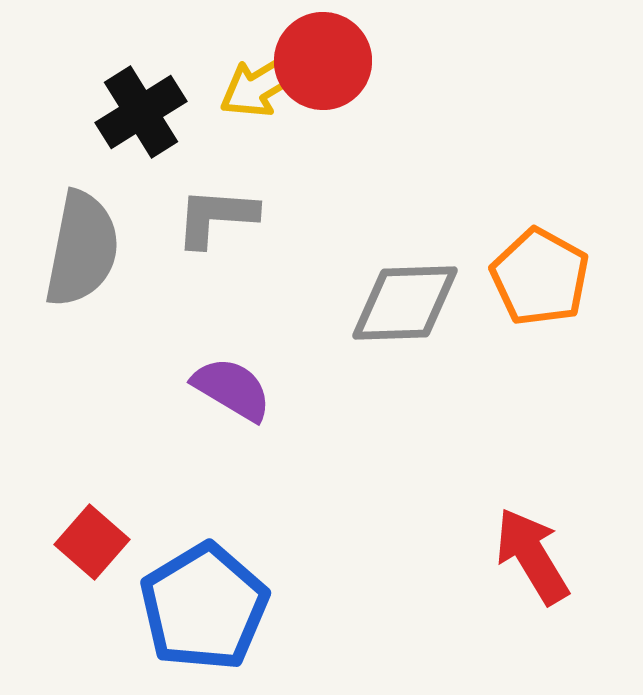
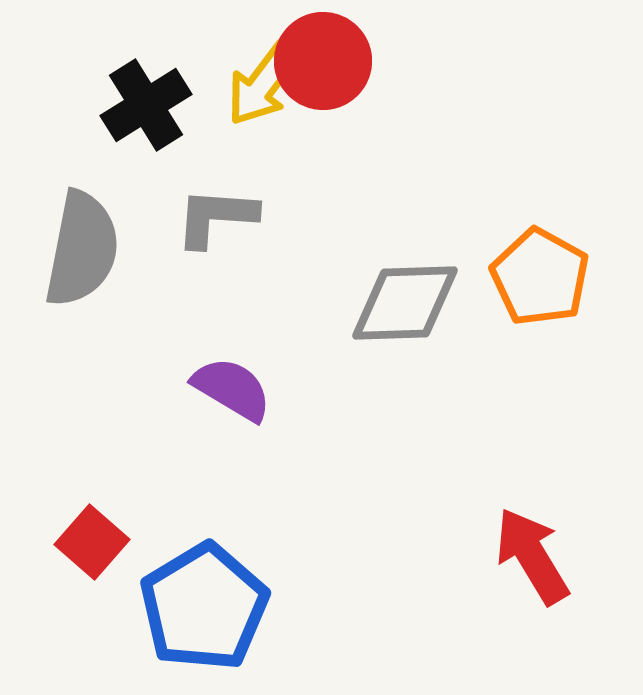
yellow arrow: rotated 22 degrees counterclockwise
black cross: moved 5 px right, 7 px up
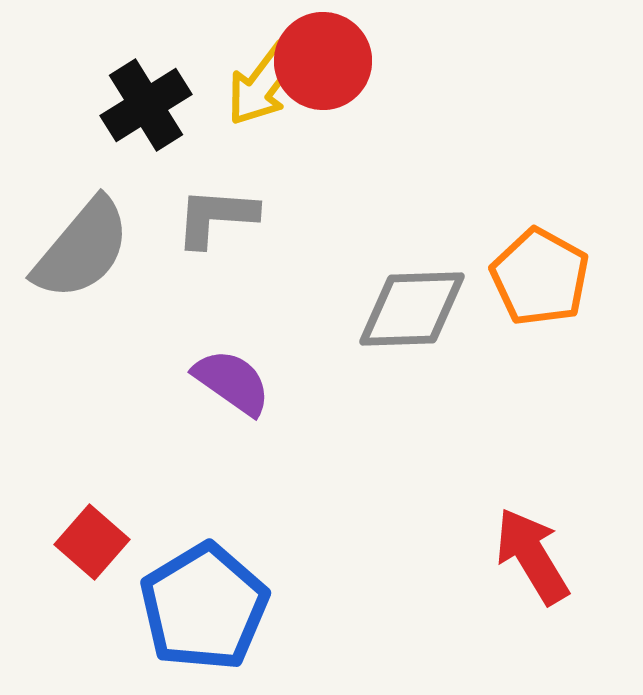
gray semicircle: rotated 29 degrees clockwise
gray diamond: moved 7 px right, 6 px down
purple semicircle: moved 7 px up; rotated 4 degrees clockwise
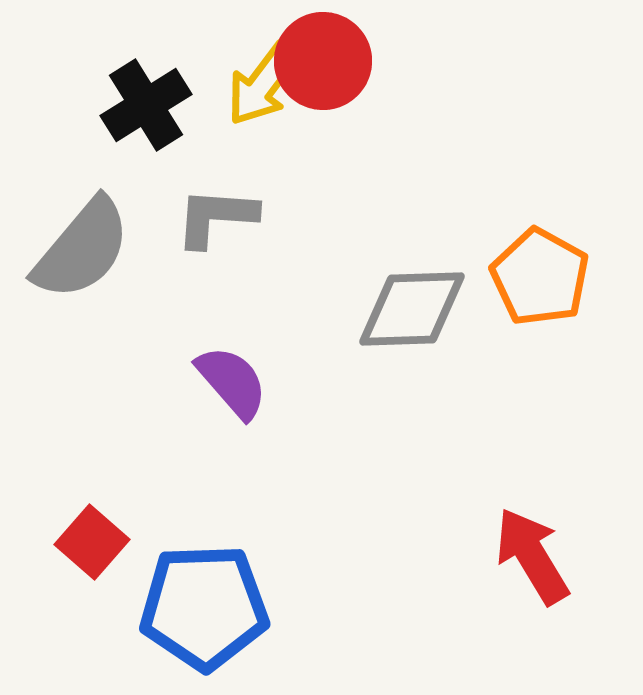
purple semicircle: rotated 14 degrees clockwise
blue pentagon: rotated 29 degrees clockwise
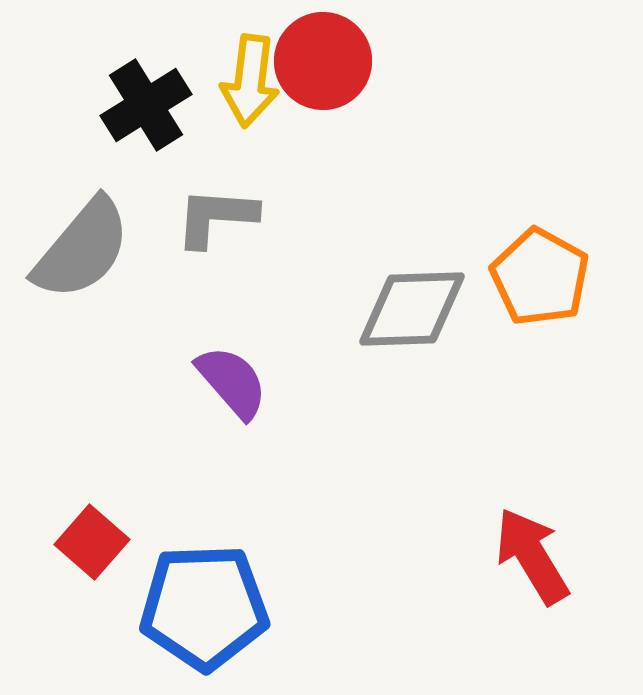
yellow arrow: moved 13 px left, 3 px up; rotated 30 degrees counterclockwise
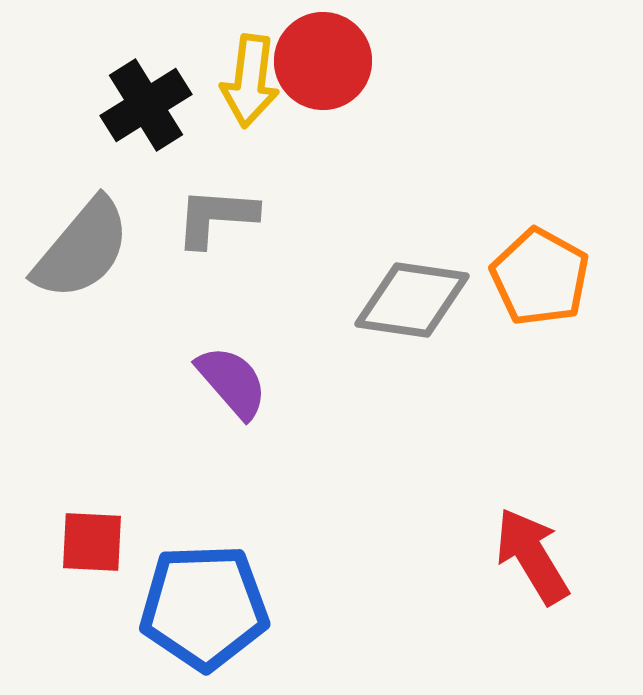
gray diamond: moved 9 px up; rotated 10 degrees clockwise
red square: rotated 38 degrees counterclockwise
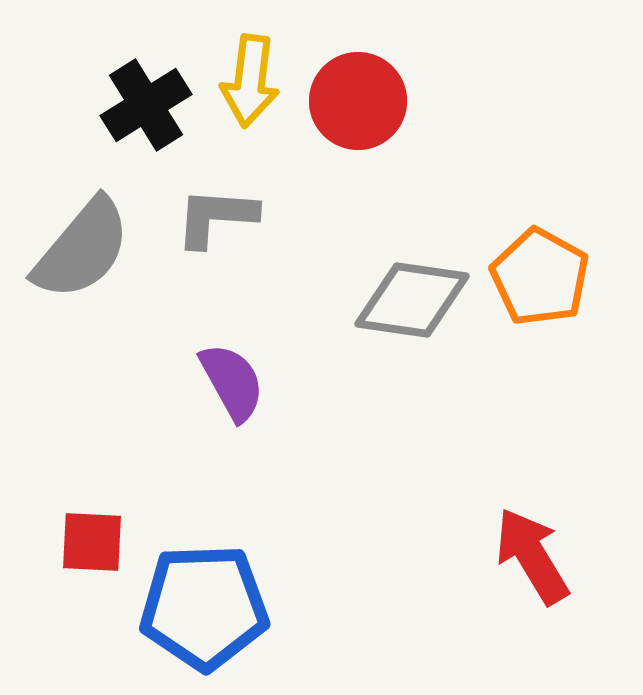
red circle: moved 35 px right, 40 px down
purple semicircle: rotated 12 degrees clockwise
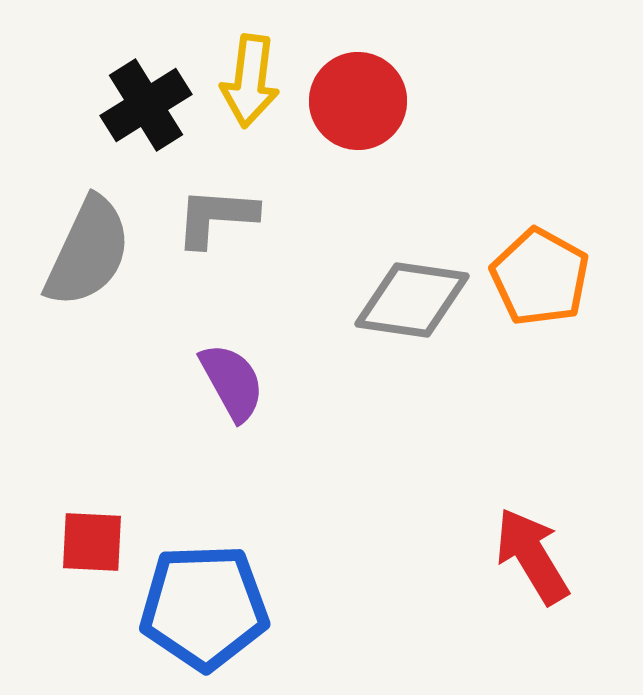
gray semicircle: moved 6 px right, 3 px down; rotated 15 degrees counterclockwise
